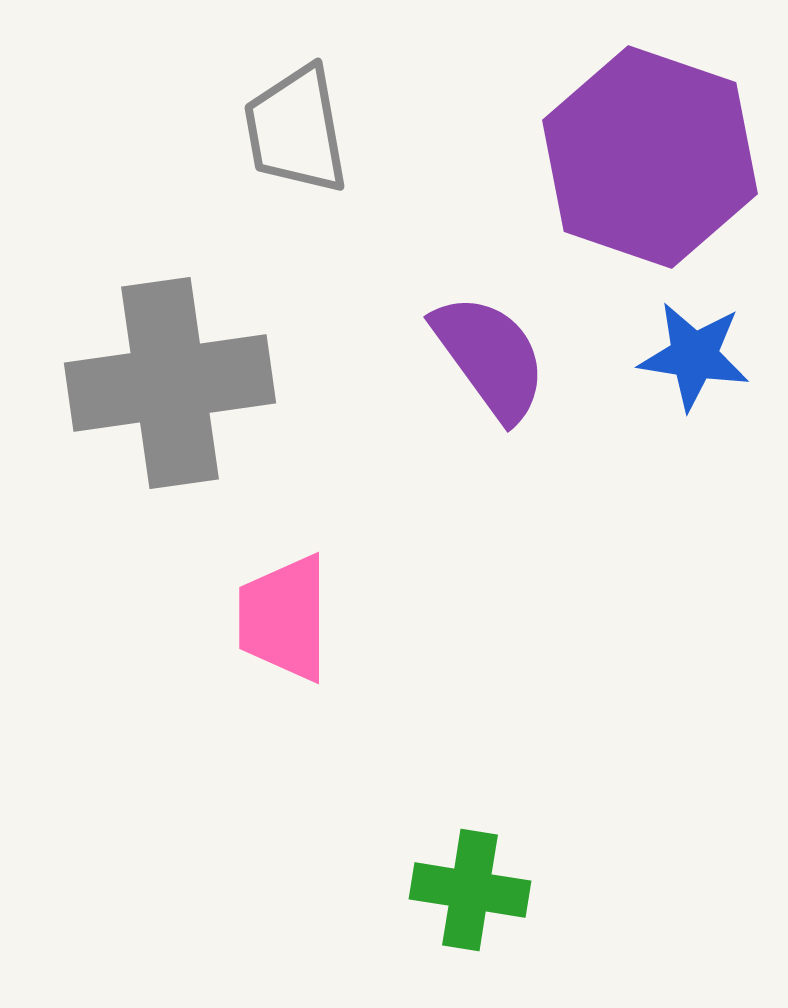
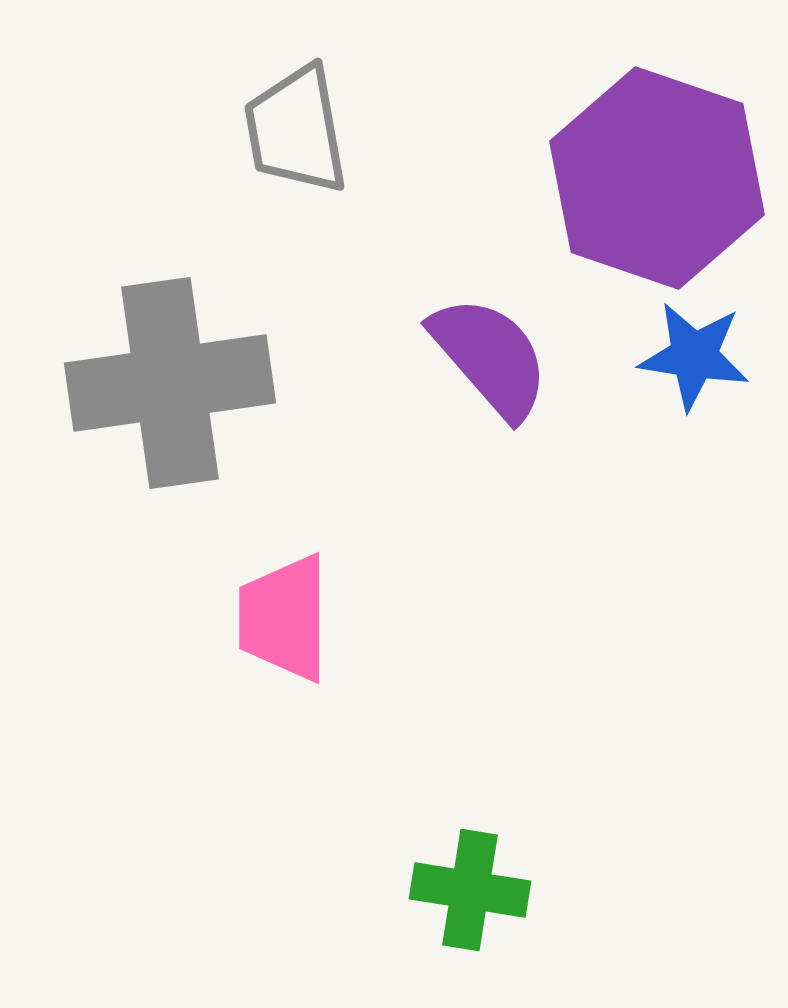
purple hexagon: moved 7 px right, 21 px down
purple semicircle: rotated 5 degrees counterclockwise
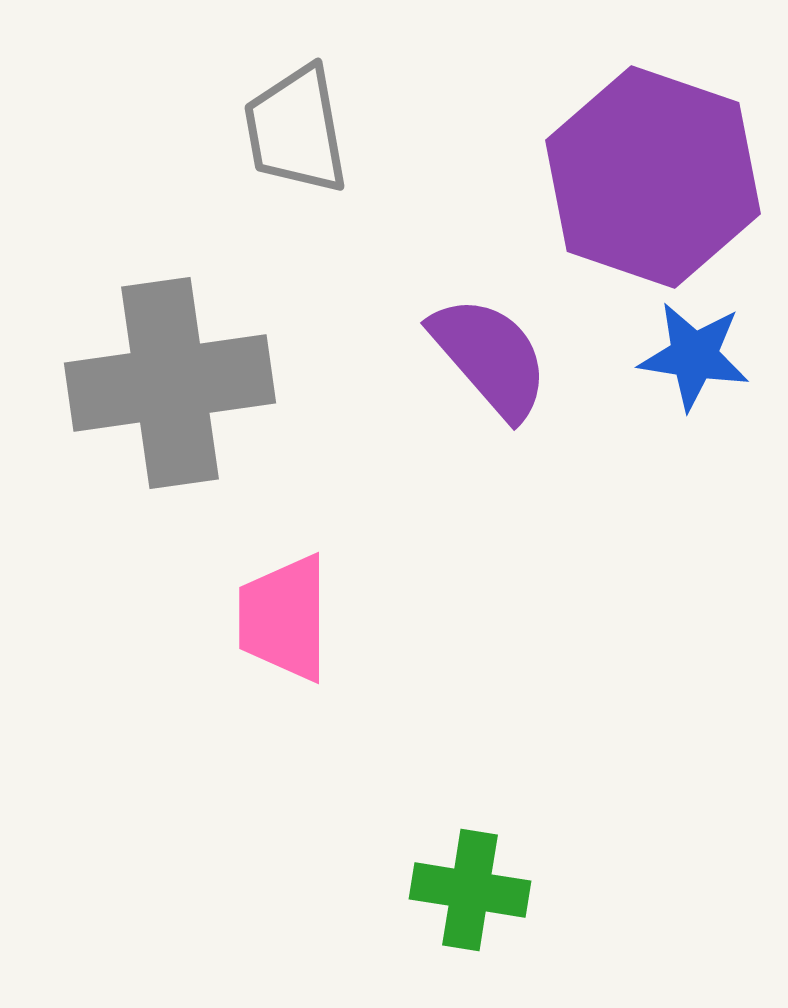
purple hexagon: moved 4 px left, 1 px up
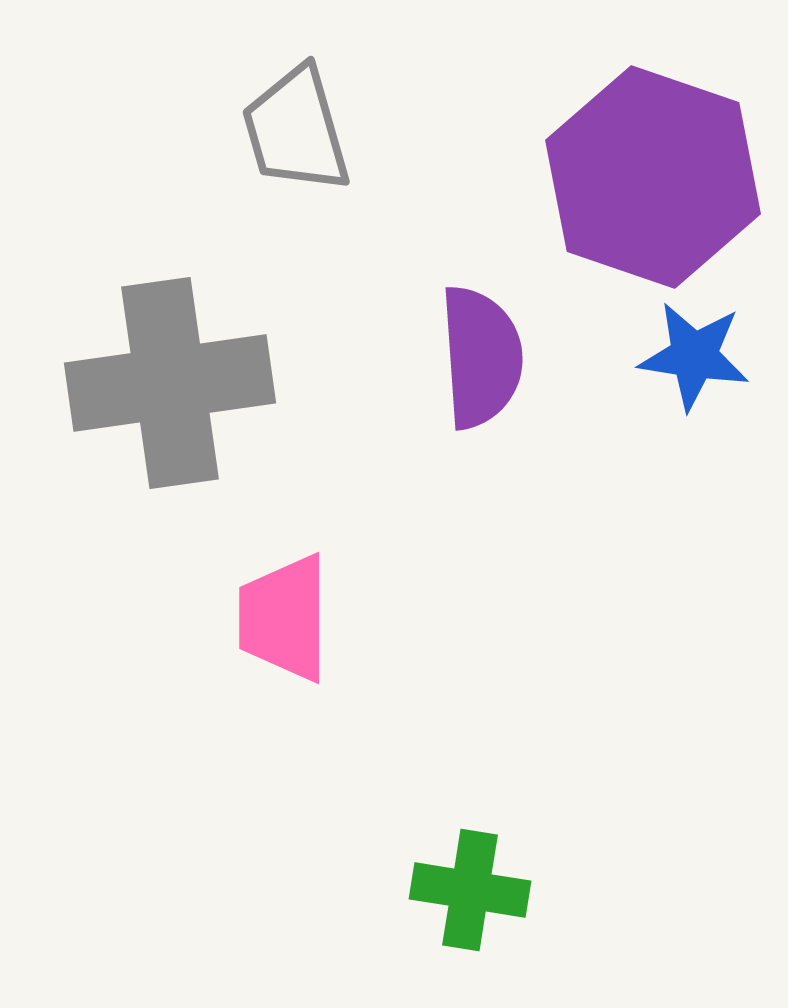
gray trapezoid: rotated 6 degrees counterclockwise
purple semicircle: moved 9 px left; rotated 37 degrees clockwise
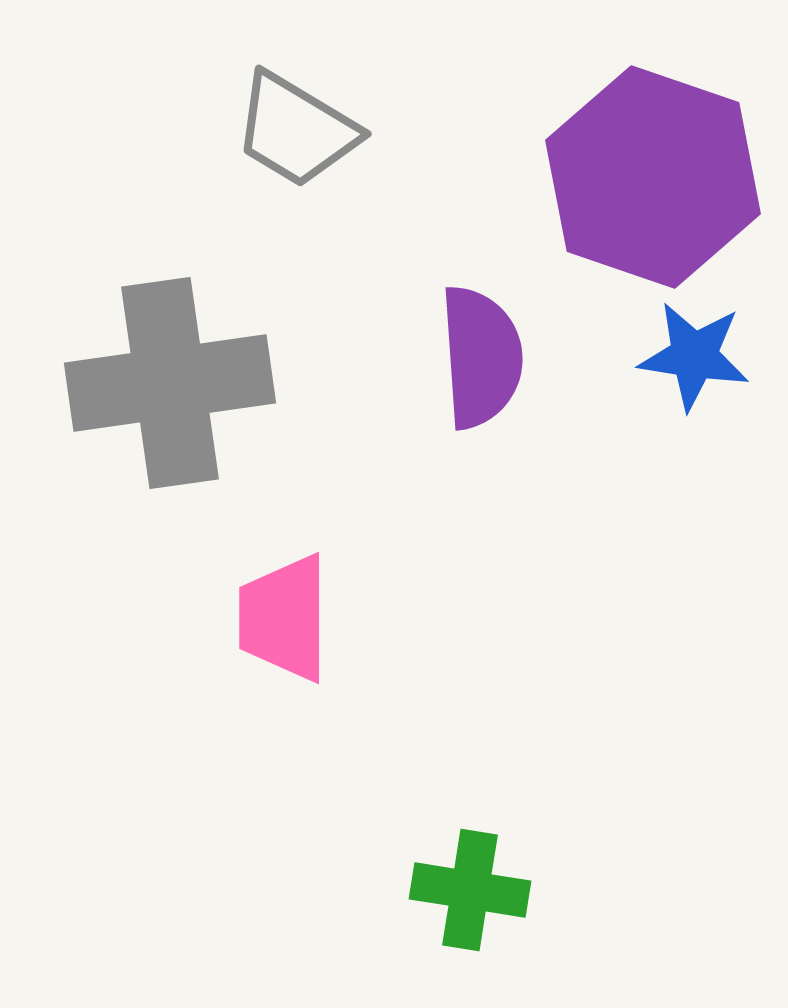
gray trapezoid: rotated 43 degrees counterclockwise
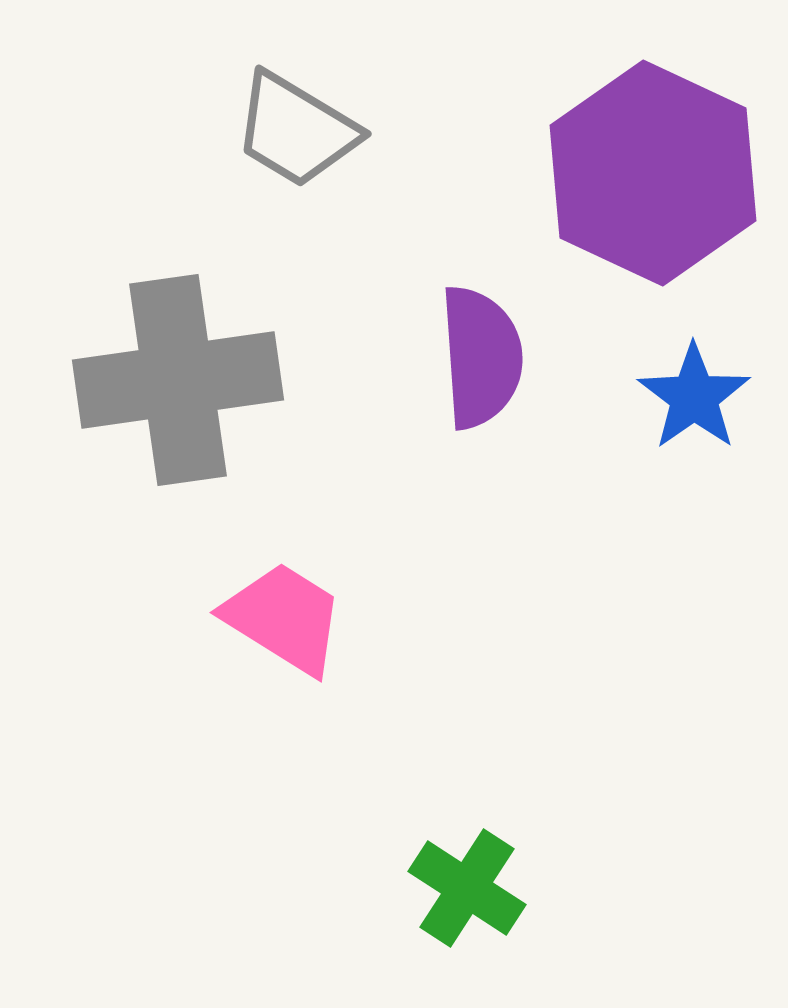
purple hexagon: moved 4 px up; rotated 6 degrees clockwise
blue star: moved 41 px down; rotated 28 degrees clockwise
gray cross: moved 8 px right, 3 px up
pink trapezoid: rotated 122 degrees clockwise
green cross: moved 3 px left, 2 px up; rotated 24 degrees clockwise
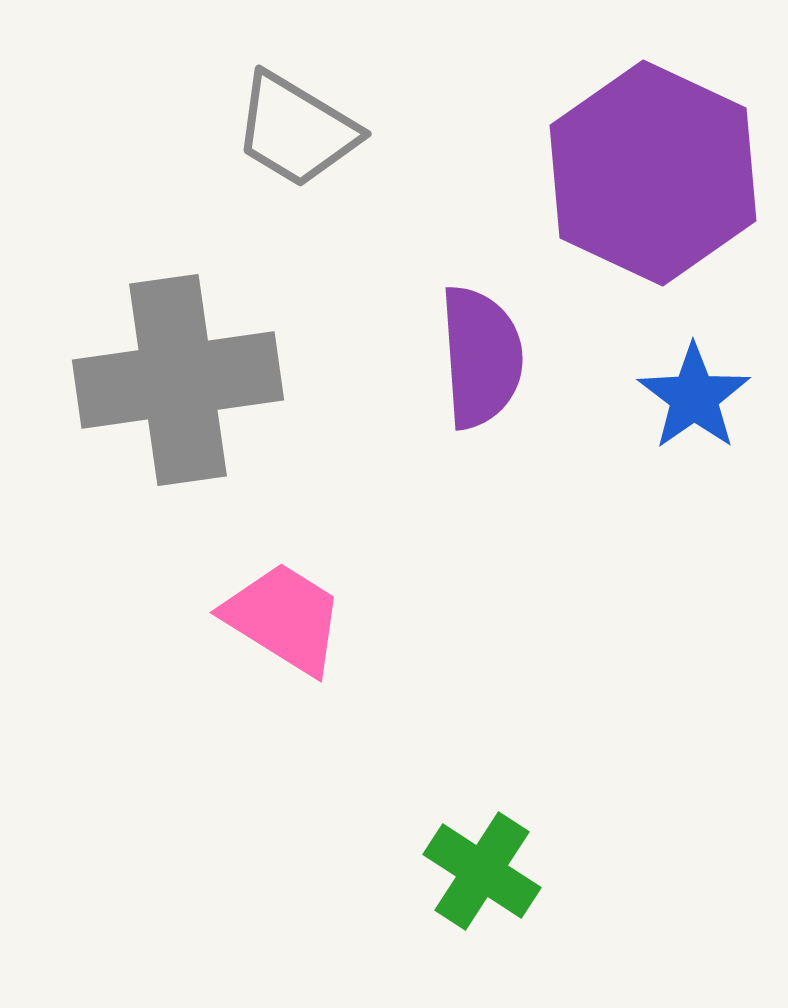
green cross: moved 15 px right, 17 px up
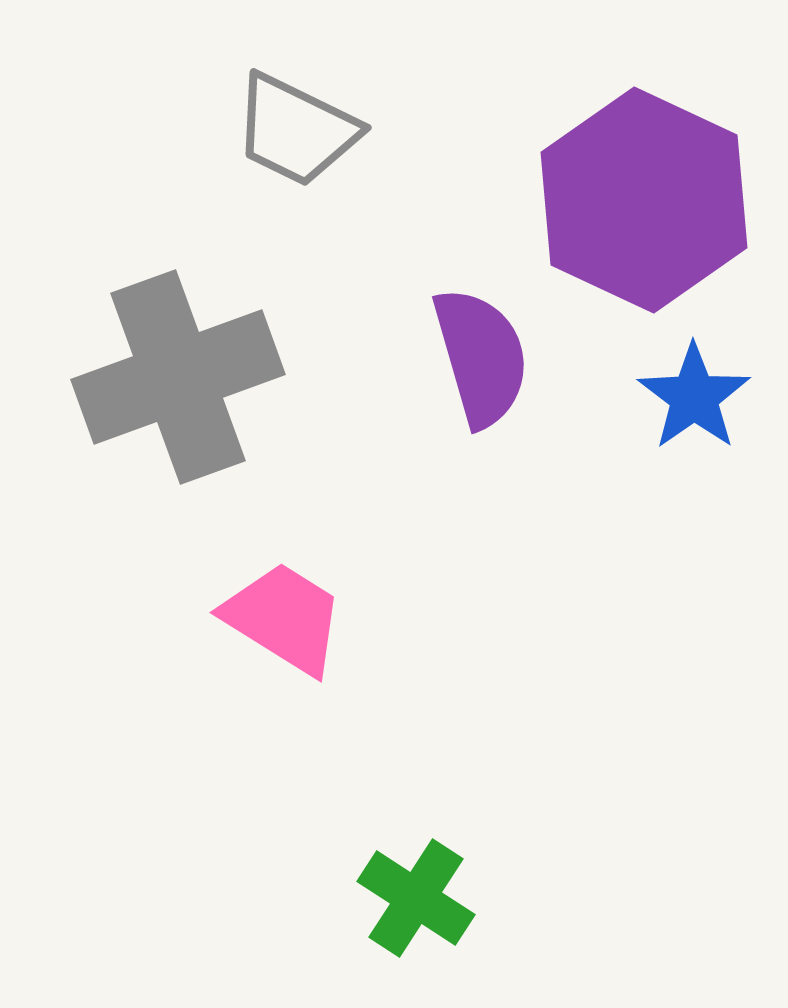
gray trapezoid: rotated 5 degrees counterclockwise
purple hexagon: moved 9 px left, 27 px down
purple semicircle: rotated 12 degrees counterclockwise
gray cross: moved 3 px up; rotated 12 degrees counterclockwise
green cross: moved 66 px left, 27 px down
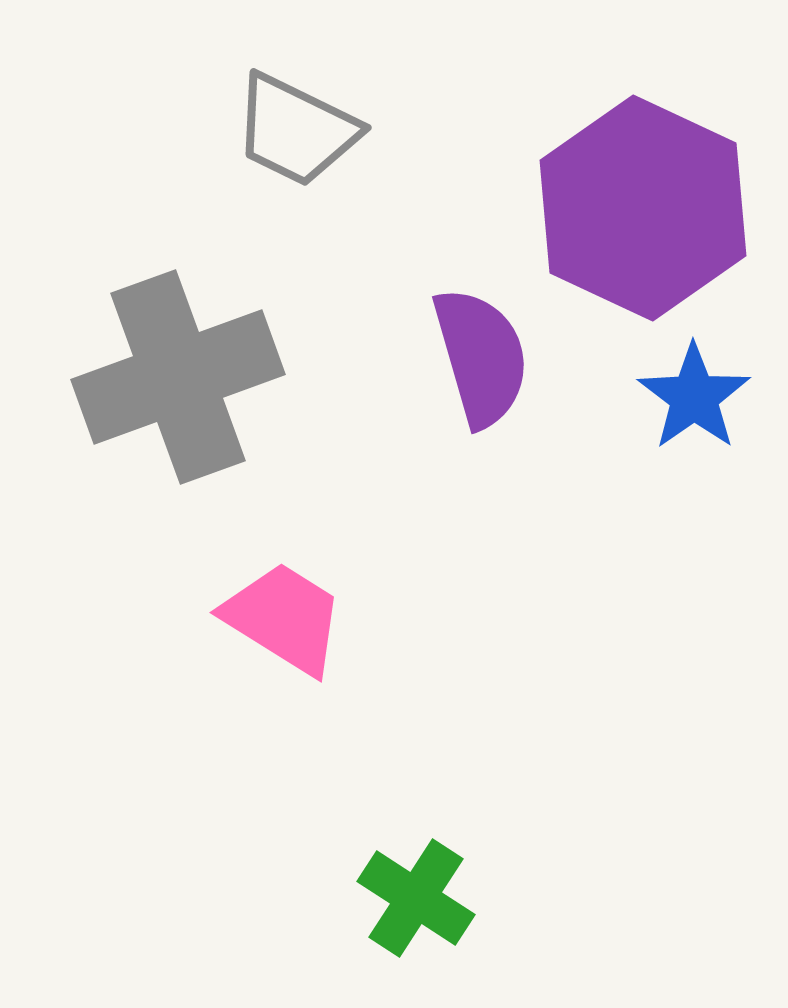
purple hexagon: moved 1 px left, 8 px down
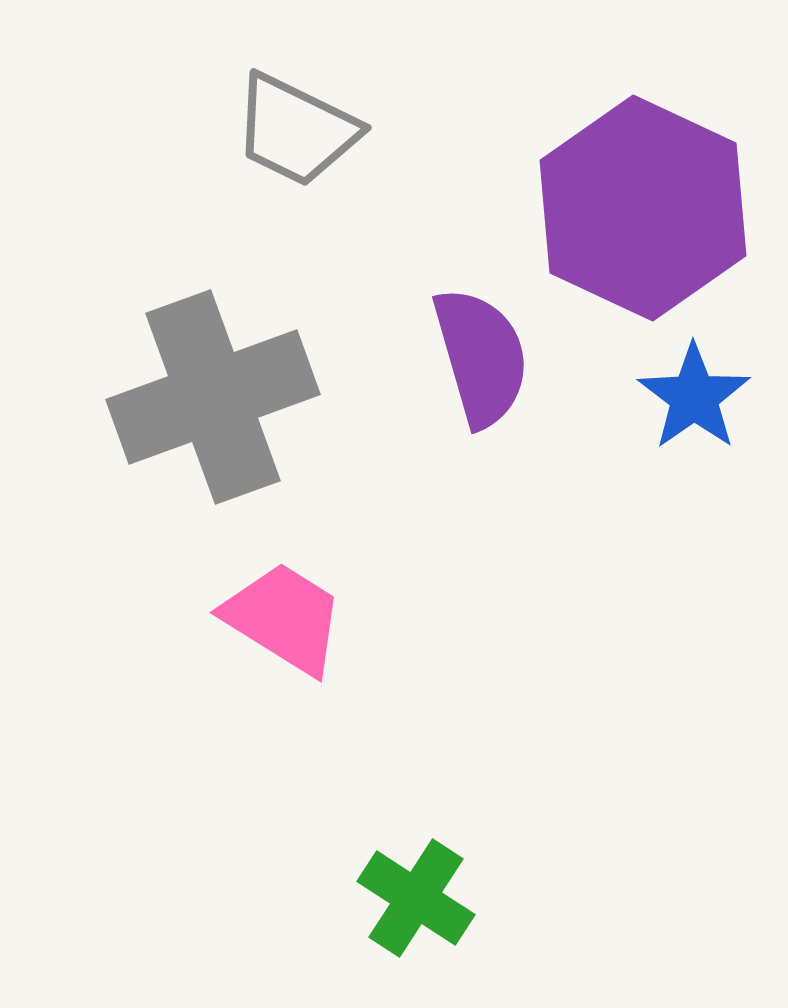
gray cross: moved 35 px right, 20 px down
